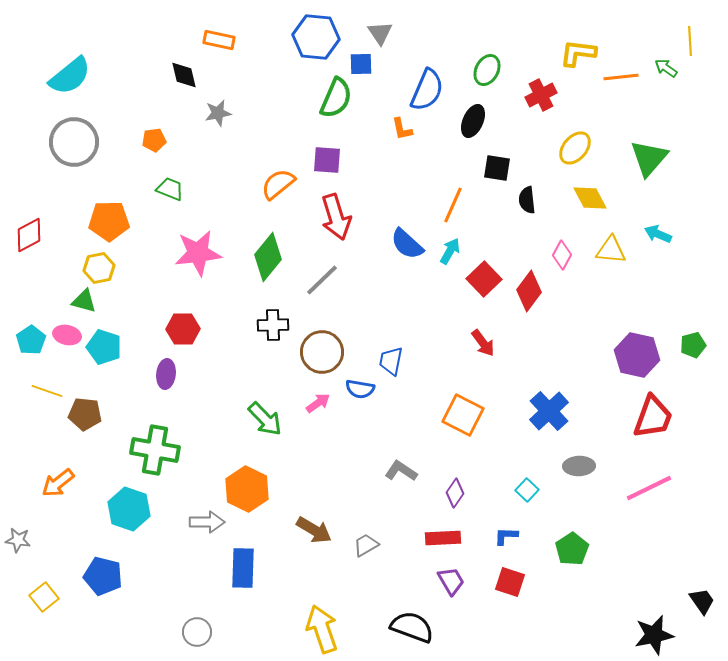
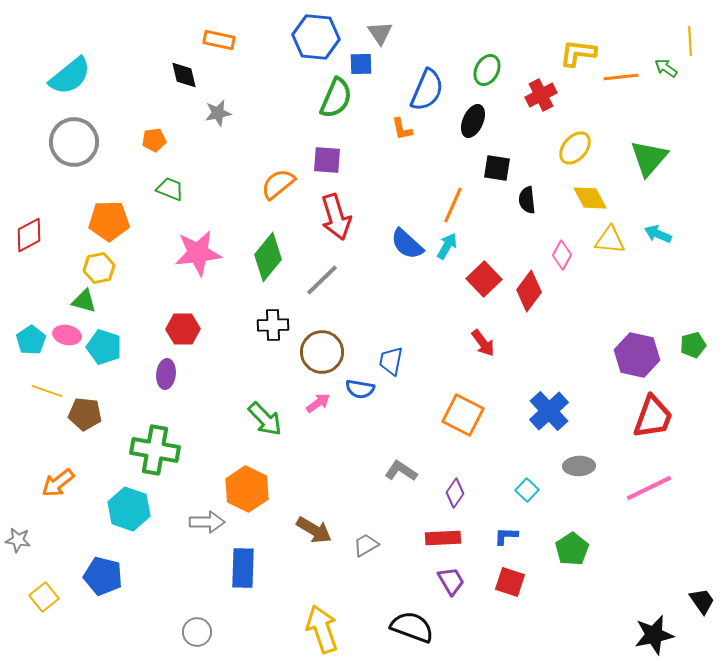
yellow triangle at (611, 250): moved 1 px left, 10 px up
cyan arrow at (450, 251): moved 3 px left, 5 px up
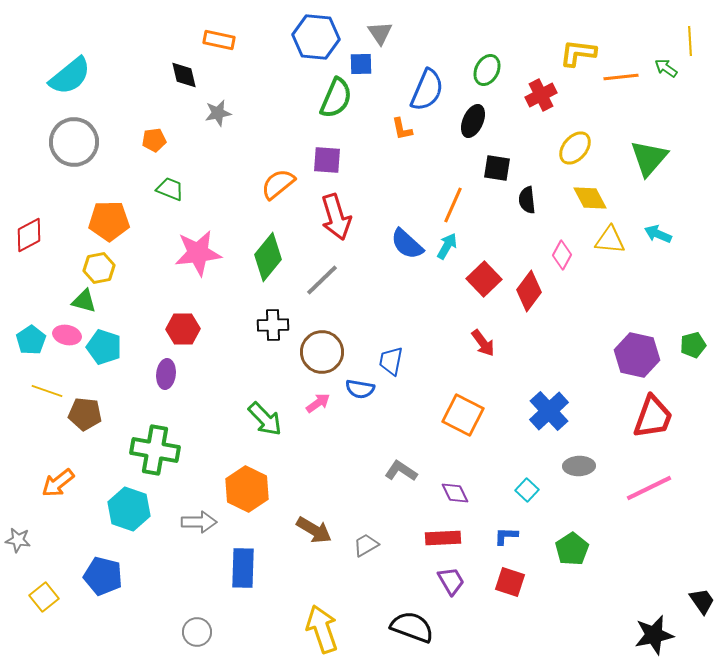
purple diamond at (455, 493): rotated 60 degrees counterclockwise
gray arrow at (207, 522): moved 8 px left
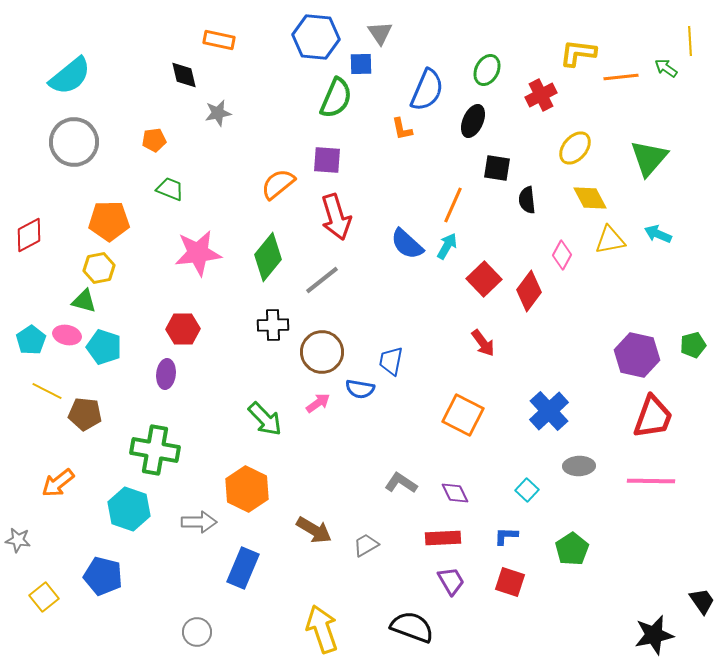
yellow triangle at (610, 240): rotated 16 degrees counterclockwise
gray line at (322, 280): rotated 6 degrees clockwise
yellow line at (47, 391): rotated 8 degrees clockwise
gray L-shape at (401, 471): moved 12 px down
pink line at (649, 488): moved 2 px right, 7 px up; rotated 27 degrees clockwise
blue rectangle at (243, 568): rotated 21 degrees clockwise
